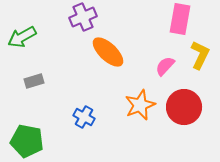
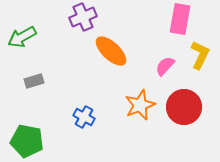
orange ellipse: moved 3 px right, 1 px up
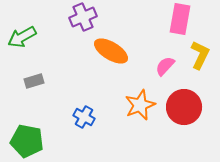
orange ellipse: rotated 12 degrees counterclockwise
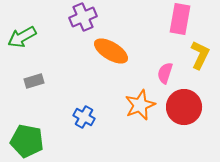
pink semicircle: moved 7 px down; rotated 25 degrees counterclockwise
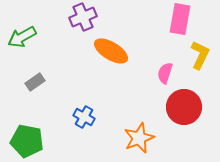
gray rectangle: moved 1 px right, 1 px down; rotated 18 degrees counterclockwise
orange star: moved 1 px left, 33 px down
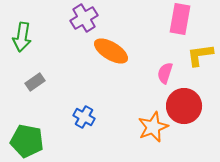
purple cross: moved 1 px right, 1 px down; rotated 8 degrees counterclockwise
green arrow: rotated 52 degrees counterclockwise
yellow L-shape: rotated 124 degrees counterclockwise
red circle: moved 1 px up
orange star: moved 14 px right, 11 px up
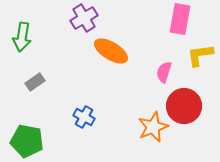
pink semicircle: moved 1 px left, 1 px up
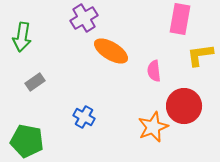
pink semicircle: moved 10 px left, 1 px up; rotated 25 degrees counterclockwise
